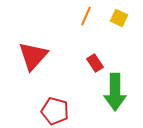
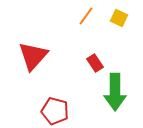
orange line: rotated 12 degrees clockwise
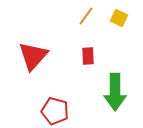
red rectangle: moved 7 px left, 7 px up; rotated 30 degrees clockwise
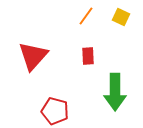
yellow square: moved 2 px right, 1 px up
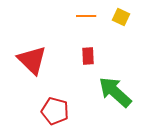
orange line: rotated 54 degrees clockwise
red triangle: moved 1 px left, 4 px down; rotated 28 degrees counterclockwise
green arrow: rotated 132 degrees clockwise
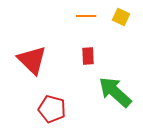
red pentagon: moved 3 px left, 2 px up
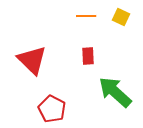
red pentagon: rotated 12 degrees clockwise
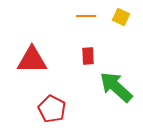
red triangle: rotated 44 degrees counterclockwise
green arrow: moved 1 px right, 5 px up
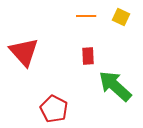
red triangle: moved 8 px left, 8 px up; rotated 48 degrees clockwise
green arrow: moved 1 px left, 1 px up
red pentagon: moved 2 px right
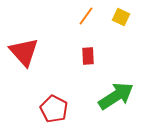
orange line: rotated 54 degrees counterclockwise
green arrow: moved 1 px right, 10 px down; rotated 105 degrees clockwise
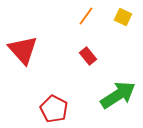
yellow square: moved 2 px right
red triangle: moved 1 px left, 2 px up
red rectangle: rotated 36 degrees counterclockwise
green arrow: moved 2 px right, 1 px up
